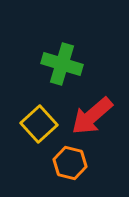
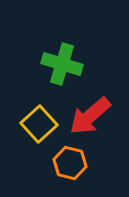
red arrow: moved 2 px left
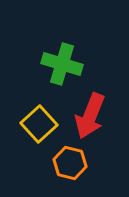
red arrow: rotated 27 degrees counterclockwise
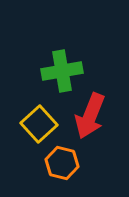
green cross: moved 7 px down; rotated 27 degrees counterclockwise
orange hexagon: moved 8 px left
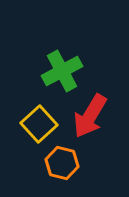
green cross: rotated 18 degrees counterclockwise
red arrow: rotated 9 degrees clockwise
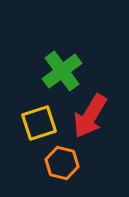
green cross: rotated 9 degrees counterclockwise
yellow square: moved 1 px up; rotated 24 degrees clockwise
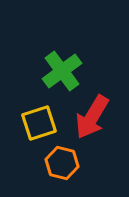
red arrow: moved 2 px right, 1 px down
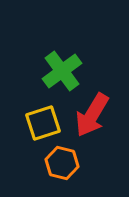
red arrow: moved 2 px up
yellow square: moved 4 px right
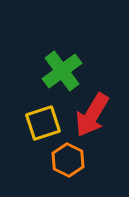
orange hexagon: moved 6 px right, 3 px up; rotated 12 degrees clockwise
